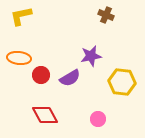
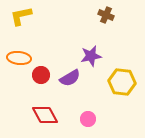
pink circle: moved 10 px left
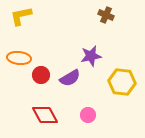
pink circle: moved 4 px up
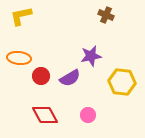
red circle: moved 1 px down
